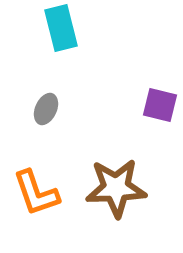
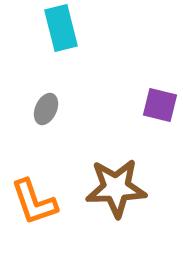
orange L-shape: moved 2 px left, 9 px down
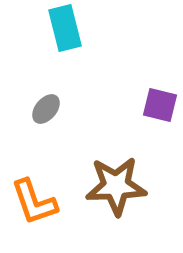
cyan rectangle: moved 4 px right
gray ellipse: rotated 16 degrees clockwise
brown star: moved 2 px up
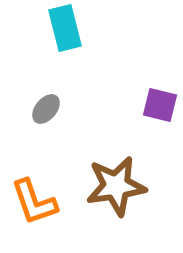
brown star: rotated 6 degrees counterclockwise
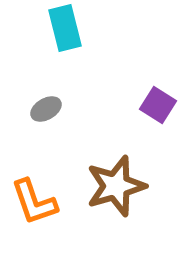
purple square: moved 2 px left; rotated 18 degrees clockwise
gray ellipse: rotated 20 degrees clockwise
brown star: rotated 8 degrees counterclockwise
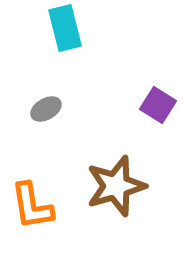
orange L-shape: moved 2 px left, 4 px down; rotated 10 degrees clockwise
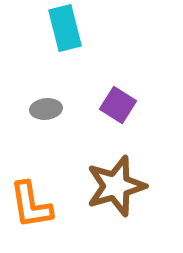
purple square: moved 40 px left
gray ellipse: rotated 24 degrees clockwise
orange L-shape: moved 1 px left, 1 px up
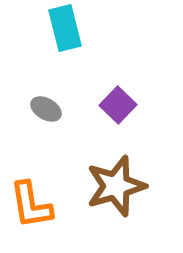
purple square: rotated 12 degrees clockwise
gray ellipse: rotated 36 degrees clockwise
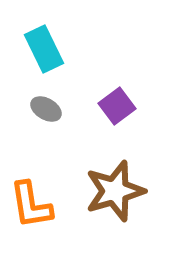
cyan rectangle: moved 21 px left, 21 px down; rotated 12 degrees counterclockwise
purple square: moved 1 px left, 1 px down; rotated 9 degrees clockwise
brown star: moved 1 px left, 5 px down
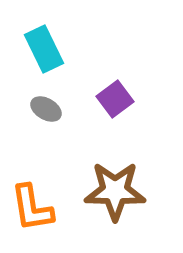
purple square: moved 2 px left, 7 px up
brown star: rotated 18 degrees clockwise
orange L-shape: moved 1 px right, 3 px down
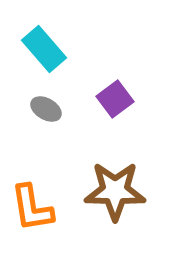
cyan rectangle: rotated 15 degrees counterclockwise
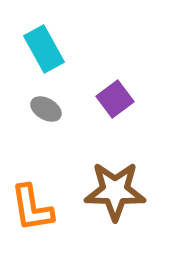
cyan rectangle: rotated 12 degrees clockwise
